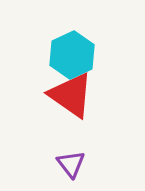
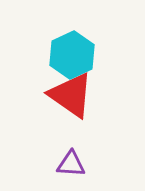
purple triangle: rotated 48 degrees counterclockwise
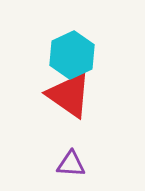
red triangle: moved 2 px left
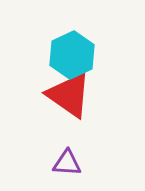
purple triangle: moved 4 px left, 1 px up
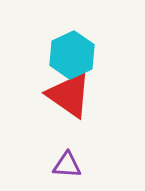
purple triangle: moved 2 px down
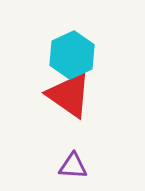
purple triangle: moved 6 px right, 1 px down
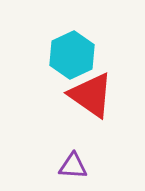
red triangle: moved 22 px right
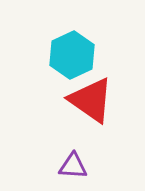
red triangle: moved 5 px down
